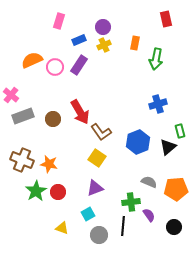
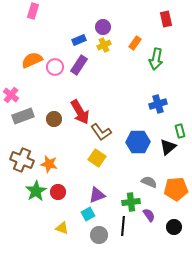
pink rectangle: moved 26 px left, 10 px up
orange rectangle: rotated 24 degrees clockwise
brown circle: moved 1 px right
blue hexagon: rotated 20 degrees clockwise
purple triangle: moved 2 px right, 7 px down
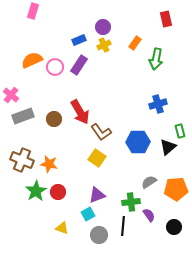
gray semicircle: rotated 56 degrees counterclockwise
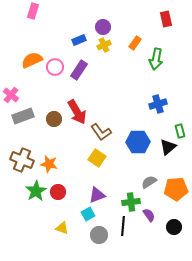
purple rectangle: moved 5 px down
red arrow: moved 3 px left
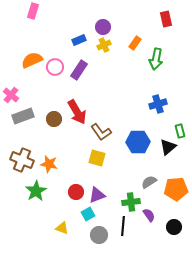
yellow square: rotated 18 degrees counterclockwise
red circle: moved 18 px right
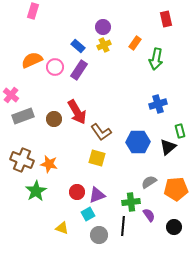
blue rectangle: moved 1 px left, 6 px down; rotated 64 degrees clockwise
red circle: moved 1 px right
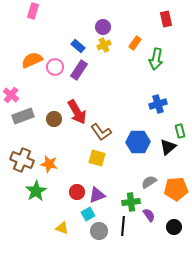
gray circle: moved 4 px up
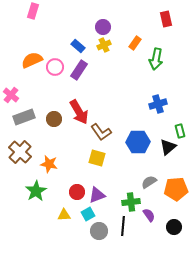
red arrow: moved 2 px right
gray rectangle: moved 1 px right, 1 px down
brown cross: moved 2 px left, 8 px up; rotated 20 degrees clockwise
yellow triangle: moved 2 px right, 13 px up; rotated 24 degrees counterclockwise
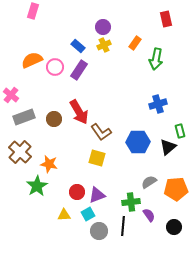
green star: moved 1 px right, 5 px up
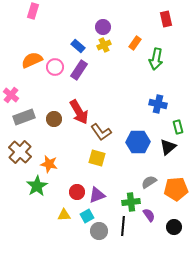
blue cross: rotated 30 degrees clockwise
green rectangle: moved 2 px left, 4 px up
cyan square: moved 1 px left, 2 px down
